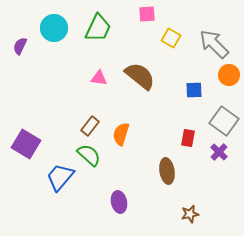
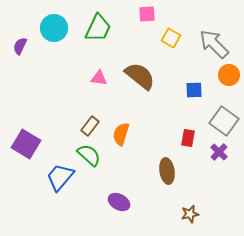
purple ellipse: rotated 50 degrees counterclockwise
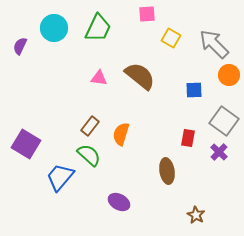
brown star: moved 6 px right, 1 px down; rotated 30 degrees counterclockwise
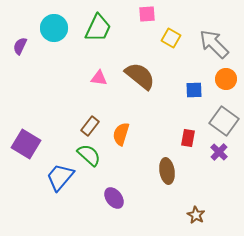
orange circle: moved 3 px left, 4 px down
purple ellipse: moved 5 px left, 4 px up; rotated 25 degrees clockwise
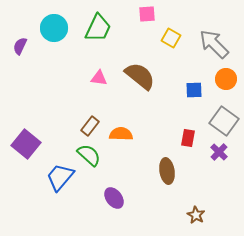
orange semicircle: rotated 75 degrees clockwise
purple square: rotated 8 degrees clockwise
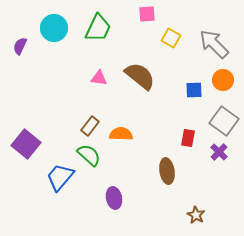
orange circle: moved 3 px left, 1 px down
purple ellipse: rotated 25 degrees clockwise
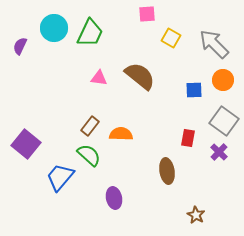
green trapezoid: moved 8 px left, 5 px down
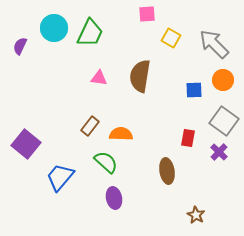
brown semicircle: rotated 120 degrees counterclockwise
green semicircle: moved 17 px right, 7 px down
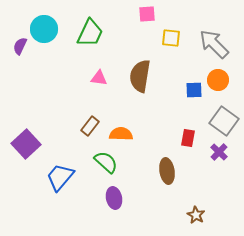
cyan circle: moved 10 px left, 1 px down
yellow square: rotated 24 degrees counterclockwise
orange circle: moved 5 px left
purple square: rotated 8 degrees clockwise
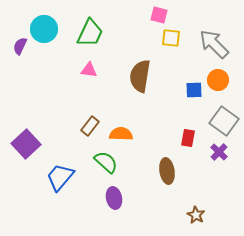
pink square: moved 12 px right, 1 px down; rotated 18 degrees clockwise
pink triangle: moved 10 px left, 8 px up
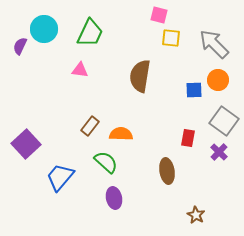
pink triangle: moved 9 px left
